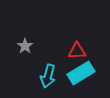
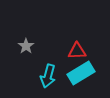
gray star: moved 1 px right
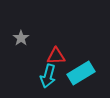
gray star: moved 5 px left, 8 px up
red triangle: moved 21 px left, 5 px down
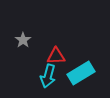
gray star: moved 2 px right, 2 px down
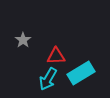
cyan arrow: moved 3 px down; rotated 15 degrees clockwise
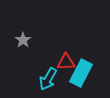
red triangle: moved 10 px right, 6 px down
cyan rectangle: rotated 32 degrees counterclockwise
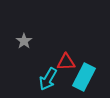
gray star: moved 1 px right, 1 px down
cyan rectangle: moved 3 px right, 4 px down
